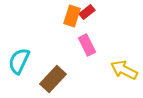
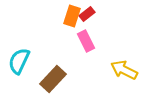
red rectangle: moved 2 px down
pink rectangle: moved 1 px left, 4 px up
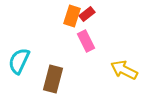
brown rectangle: rotated 28 degrees counterclockwise
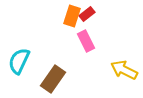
brown rectangle: rotated 20 degrees clockwise
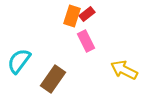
cyan semicircle: rotated 12 degrees clockwise
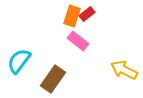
pink rectangle: moved 8 px left; rotated 25 degrees counterclockwise
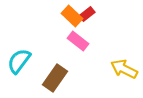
orange rectangle: rotated 65 degrees counterclockwise
yellow arrow: moved 1 px up
brown rectangle: moved 2 px right, 1 px up
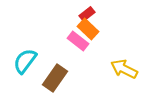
orange rectangle: moved 16 px right, 13 px down
cyan semicircle: moved 6 px right
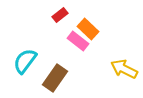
red rectangle: moved 27 px left, 1 px down
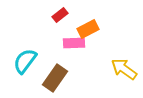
orange rectangle: rotated 70 degrees counterclockwise
pink rectangle: moved 4 px left, 2 px down; rotated 40 degrees counterclockwise
yellow arrow: rotated 8 degrees clockwise
